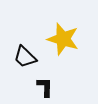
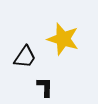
black trapezoid: rotated 100 degrees counterclockwise
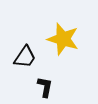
black L-shape: rotated 10 degrees clockwise
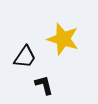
black L-shape: moved 1 px left, 2 px up; rotated 25 degrees counterclockwise
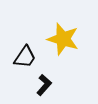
black L-shape: rotated 55 degrees clockwise
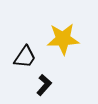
yellow star: rotated 20 degrees counterclockwise
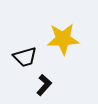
black trapezoid: rotated 40 degrees clockwise
